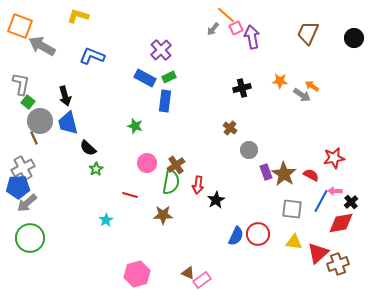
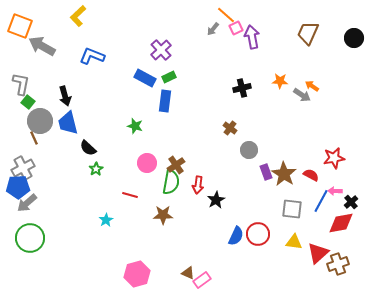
yellow L-shape at (78, 16): rotated 60 degrees counterclockwise
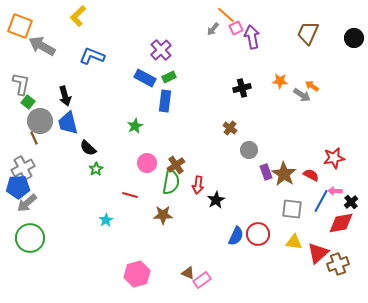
green star at (135, 126): rotated 28 degrees clockwise
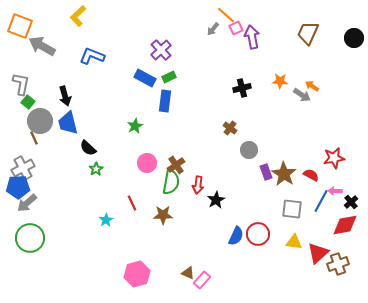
red line at (130, 195): moved 2 px right, 8 px down; rotated 49 degrees clockwise
red diamond at (341, 223): moved 4 px right, 2 px down
pink rectangle at (202, 280): rotated 12 degrees counterclockwise
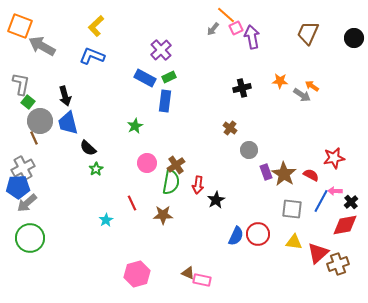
yellow L-shape at (78, 16): moved 18 px right, 10 px down
pink rectangle at (202, 280): rotated 60 degrees clockwise
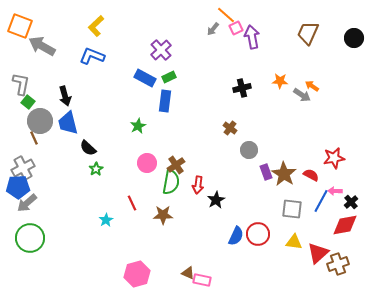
green star at (135, 126): moved 3 px right
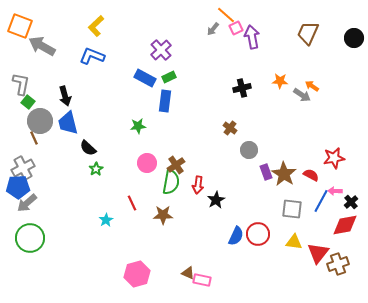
green star at (138, 126): rotated 21 degrees clockwise
red triangle at (318, 253): rotated 10 degrees counterclockwise
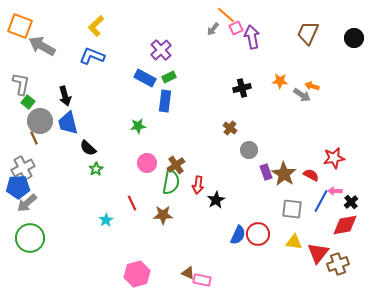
orange arrow at (312, 86): rotated 16 degrees counterclockwise
blue semicircle at (236, 236): moved 2 px right, 1 px up
